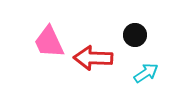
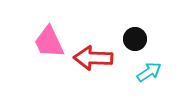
black circle: moved 4 px down
cyan arrow: moved 3 px right, 1 px up
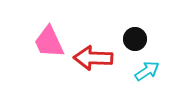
cyan arrow: moved 2 px left, 1 px up
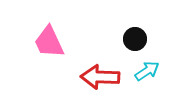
red arrow: moved 7 px right, 19 px down
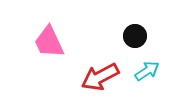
black circle: moved 3 px up
red arrow: rotated 30 degrees counterclockwise
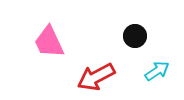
cyan arrow: moved 10 px right
red arrow: moved 4 px left
